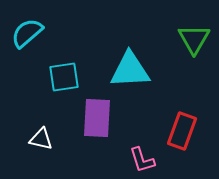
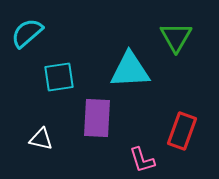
green triangle: moved 18 px left, 2 px up
cyan square: moved 5 px left
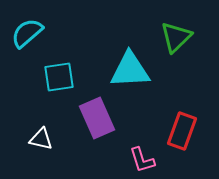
green triangle: rotated 16 degrees clockwise
purple rectangle: rotated 27 degrees counterclockwise
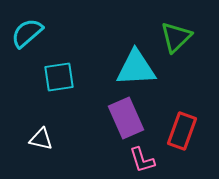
cyan triangle: moved 6 px right, 2 px up
purple rectangle: moved 29 px right
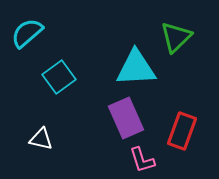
cyan square: rotated 28 degrees counterclockwise
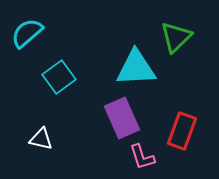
purple rectangle: moved 4 px left
pink L-shape: moved 3 px up
